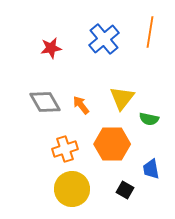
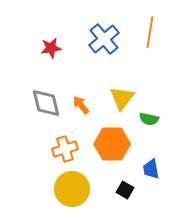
gray diamond: moved 1 px right, 1 px down; rotated 16 degrees clockwise
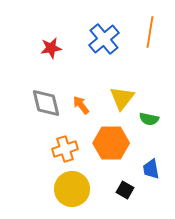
orange hexagon: moved 1 px left, 1 px up
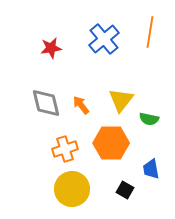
yellow triangle: moved 1 px left, 2 px down
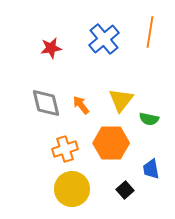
black square: rotated 18 degrees clockwise
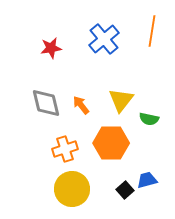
orange line: moved 2 px right, 1 px up
blue trapezoid: moved 4 px left, 11 px down; rotated 85 degrees clockwise
